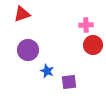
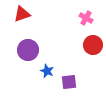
pink cross: moved 7 px up; rotated 32 degrees clockwise
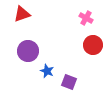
purple circle: moved 1 px down
purple square: rotated 28 degrees clockwise
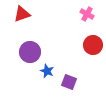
pink cross: moved 1 px right, 4 px up
purple circle: moved 2 px right, 1 px down
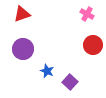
purple circle: moved 7 px left, 3 px up
purple square: moved 1 px right; rotated 21 degrees clockwise
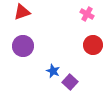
red triangle: moved 2 px up
purple circle: moved 3 px up
blue star: moved 6 px right
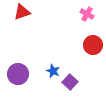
purple circle: moved 5 px left, 28 px down
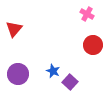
red triangle: moved 8 px left, 17 px down; rotated 30 degrees counterclockwise
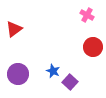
pink cross: moved 1 px down
red triangle: rotated 12 degrees clockwise
red circle: moved 2 px down
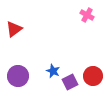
red circle: moved 29 px down
purple circle: moved 2 px down
purple square: rotated 21 degrees clockwise
